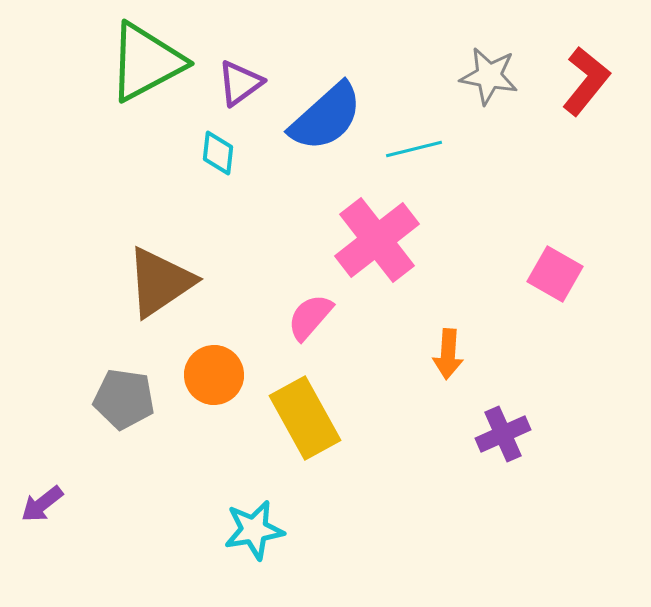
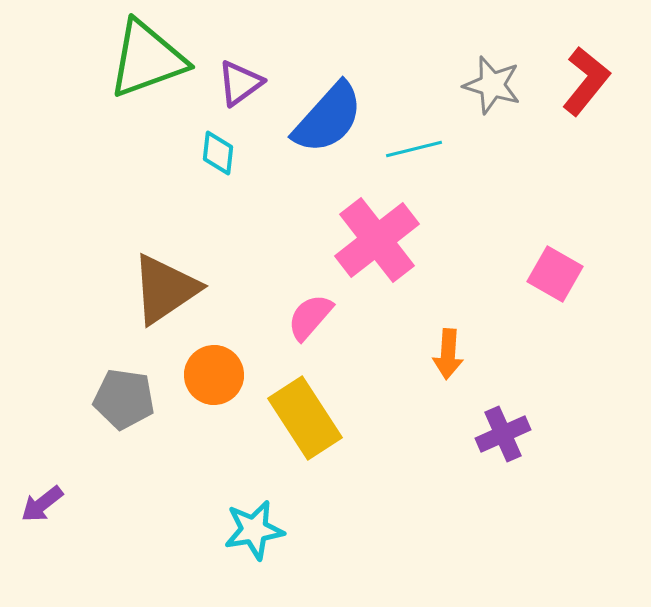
green triangle: moved 1 px right, 3 px up; rotated 8 degrees clockwise
gray star: moved 3 px right, 9 px down; rotated 6 degrees clockwise
blue semicircle: moved 2 px right, 1 px down; rotated 6 degrees counterclockwise
brown triangle: moved 5 px right, 7 px down
yellow rectangle: rotated 4 degrees counterclockwise
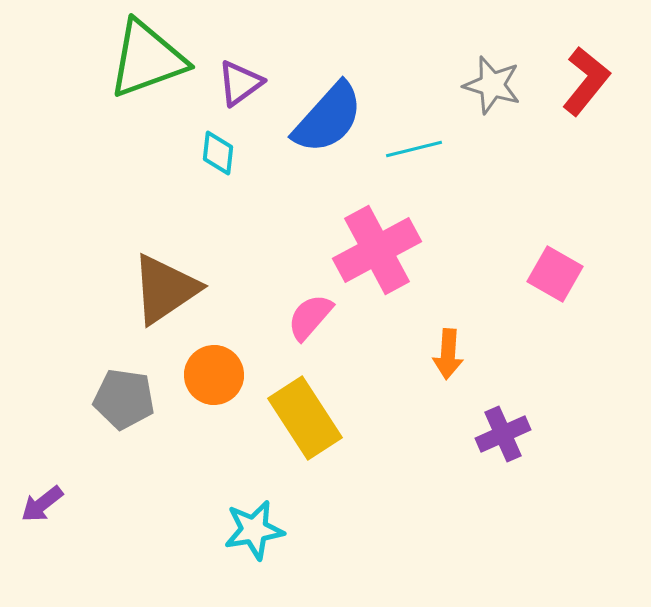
pink cross: moved 10 px down; rotated 10 degrees clockwise
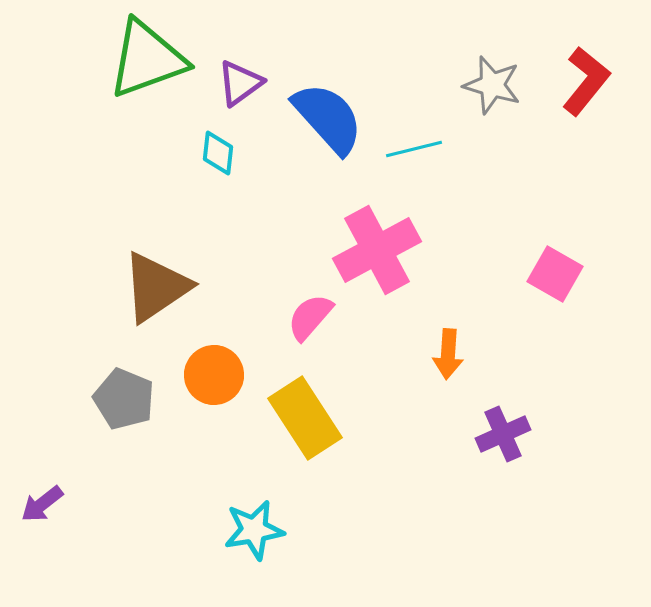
blue semicircle: rotated 84 degrees counterclockwise
brown triangle: moved 9 px left, 2 px up
gray pentagon: rotated 14 degrees clockwise
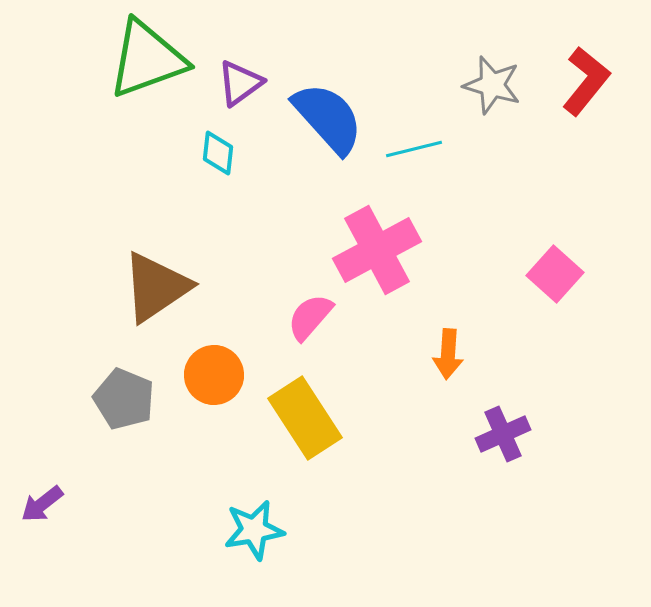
pink square: rotated 12 degrees clockwise
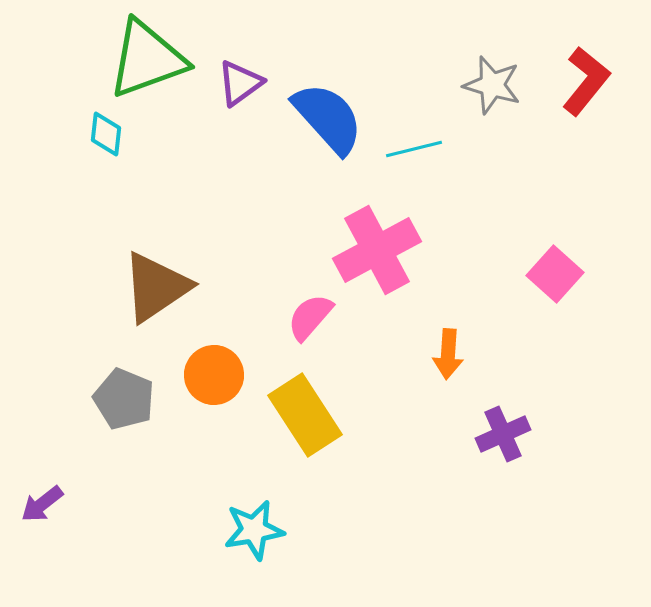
cyan diamond: moved 112 px left, 19 px up
yellow rectangle: moved 3 px up
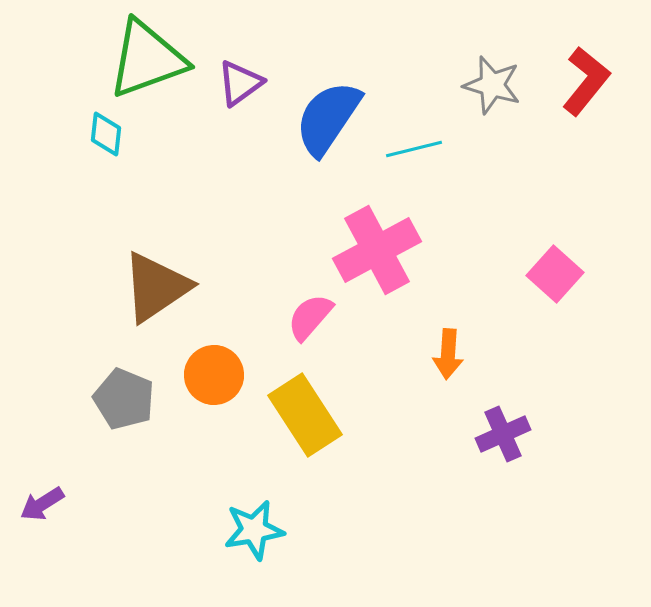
blue semicircle: rotated 104 degrees counterclockwise
purple arrow: rotated 6 degrees clockwise
